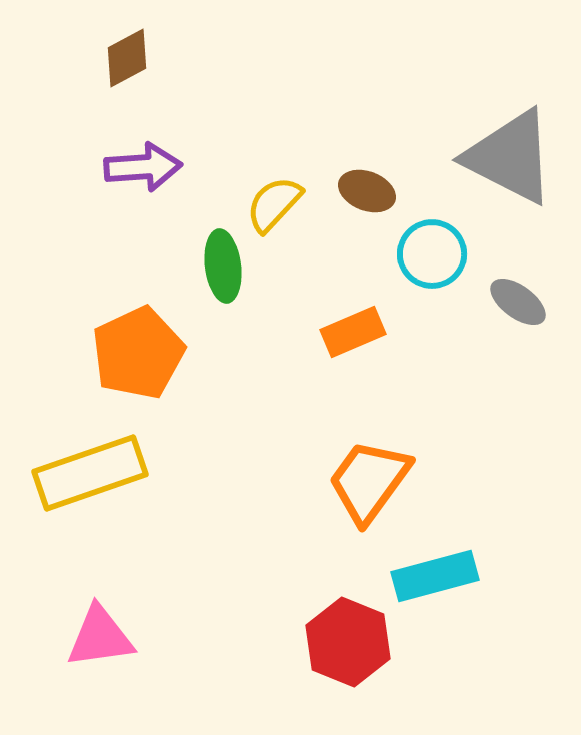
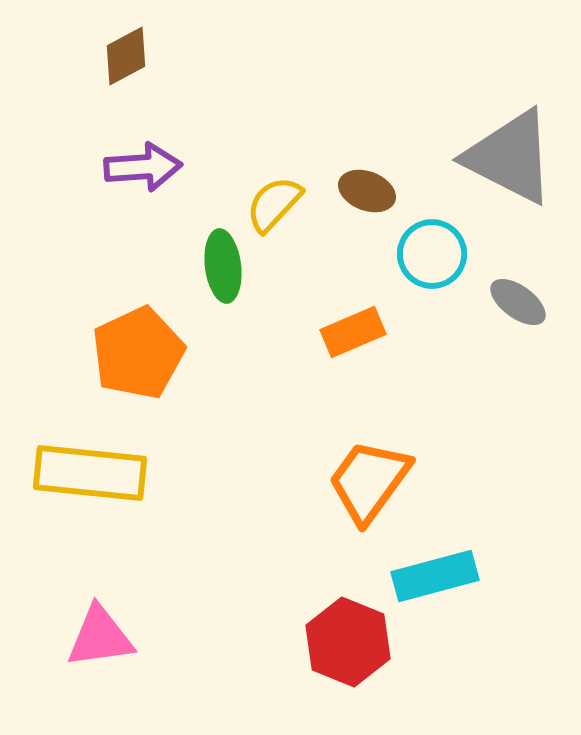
brown diamond: moved 1 px left, 2 px up
yellow rectangle: rotated 25 degrees clockwise
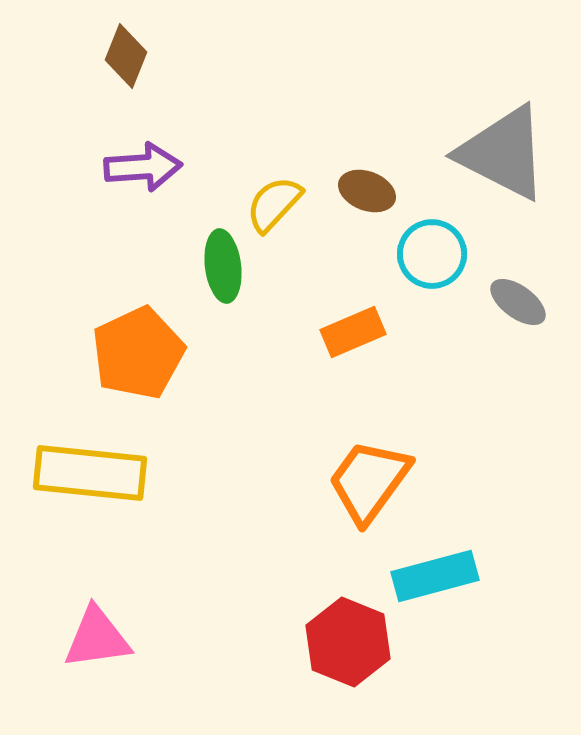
brown diamond: rotated 40 degrees counterclockwise
gray triangle: moved 7 px left, 4 px up
pink triangle: moved 3 px left, 1 px down
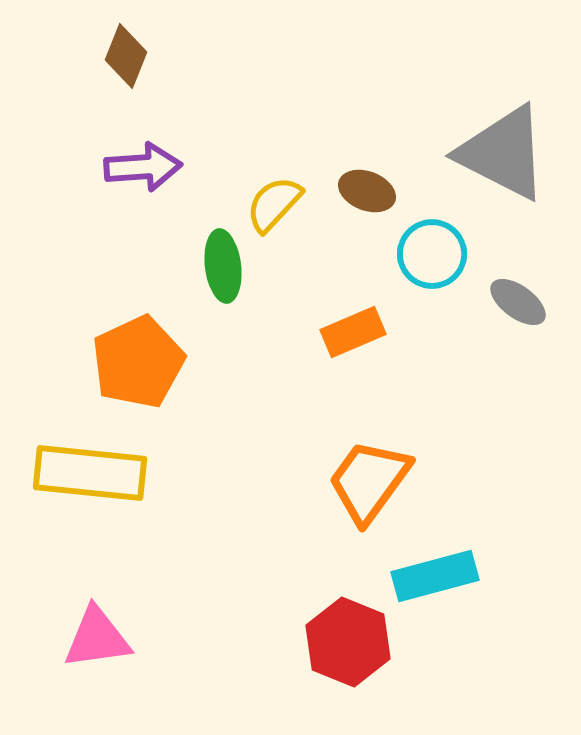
orange pentagon: moved 9 px down
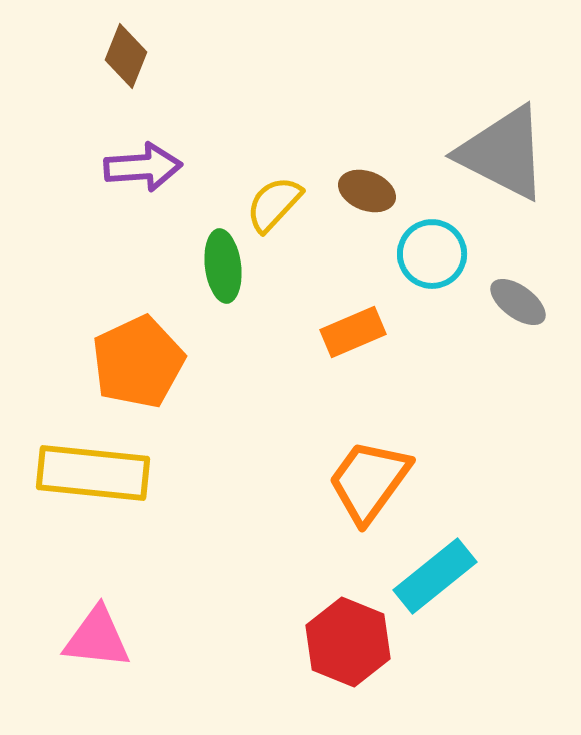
yellow rectangle: moved 3 px right
cyan rectangle: rotated 24 degrees counterclockwise
pink triangle: rotated 14 degrees clockwise
